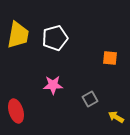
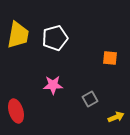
yellow arrow: rotated 126 degrees clockwise
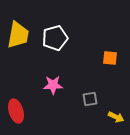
gray square: rotated 21 degrees clockwise
yellow arrow: rotated 49 degrees clockwise
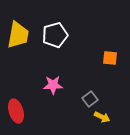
white pentagon: moved 3 px up
gray square: rotated 28 degrees counterclockwise
yellow arrow: moved 14 px left
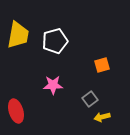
white pentagon: moved 6 px down
orange square: moved 8 px left, 7 px down; rotated 21 degrees counterclockwise
yellow arrow: rotated 140 degrees clockwise
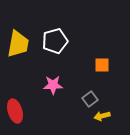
yellow trapezoid: moved 9 px down
orange square: rotated 14 degrees clockwise
red ellipse: moved 1 px left
yellow arrow: moved 1 px up
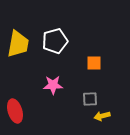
orange square: moved 8 px left, 2 px up
gray square: rotated 35 degrees clockwise
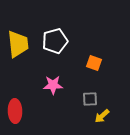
yellow trapezoid: rotated 16 degrees counterclockwise
orange square: rotated 21 degrees clockwise
red ellipse: rotated 15 degrees clockwise
yellow arrow: rotated 28 degrees counterclockwise
